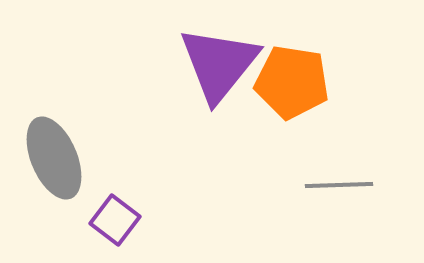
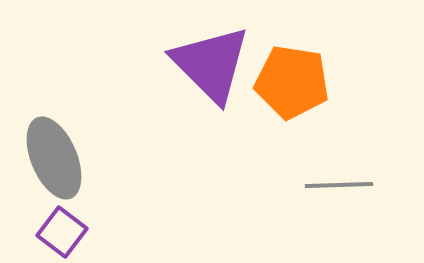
purple triangle: moved 8 px left; rotated 24 degrees counterclockwise
purple square: moved 53 px left, 12 px down
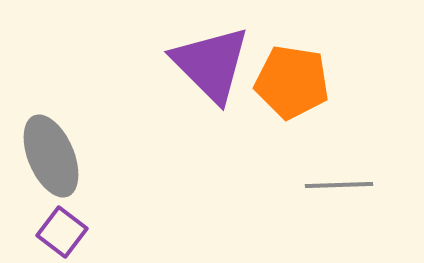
gray ellipse: moved 3 px left, 2 px up
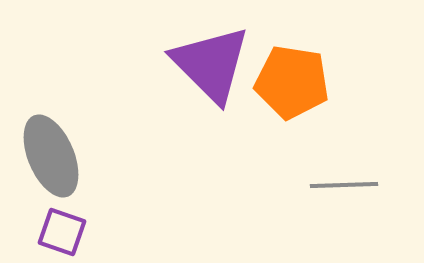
gray line: moved 5 px right
purple square: rotated 18 degrees counterclockwise
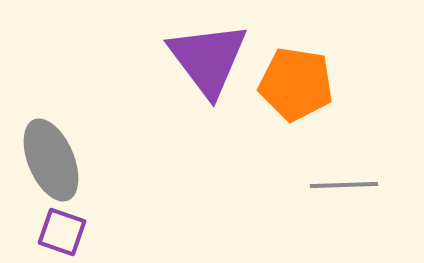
purple triangle: moved 3 px left, 5 px up; rotated 8 degrees clockwise
orange pentagon: moved 4 px right, 2 px down
gray ellipse: moved 4 px down
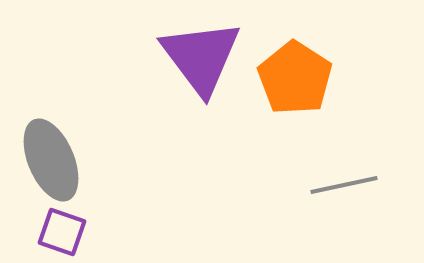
purple triangle: moved 7 px left, 2 px up
orange pentagon: moved 1 px left, 6 px up; rotated 24 degrees clockwise
gray line: rotated 10 degrees counterclockwise
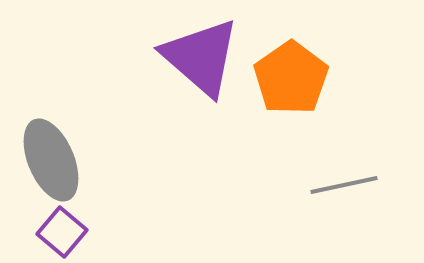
purple triangle: rotated 12 degrees counterclockwise
orange pentagon: moved 4 px left; rotated 4 degrees clockwise
purple square: rotated 21 degrees clockwise
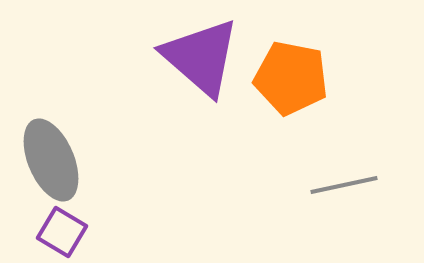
orange pentagon: rotated 26 degrees counterclockwise
purple square: rotated 9 degrees counterclockwise
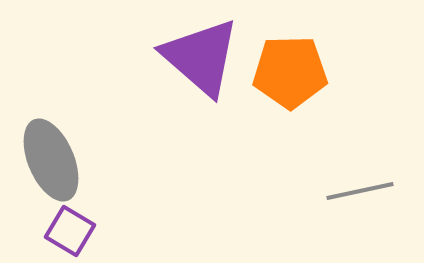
orange pentagon: moved 1 px left, 6 px up; rotated 12 degrees counterclockwise
gray line: moved 16 px right, 6 px down
purple square: moved 8 px right, 1 px up
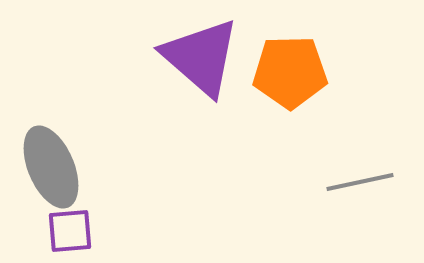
gray ellipse: moved 7 px down
gray line: moved 9 px up
purple square: rotated 36 degrees counterclockwise
